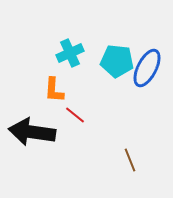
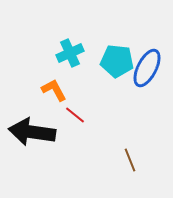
orange L-shape: rotated 148 degrees clockwise
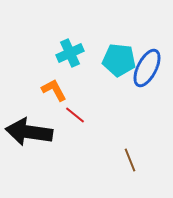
cyan pentagon: moved 2 px right, 1 px up
black arrow: moved 3 px left
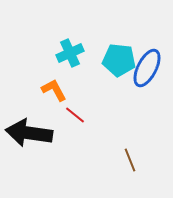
black arrow: moved 1 px down
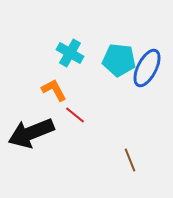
cyan cross: rotated 36 degrees counterclockwise
black arrow: moved 2 px right; rotated 30 degrees counterclockwise
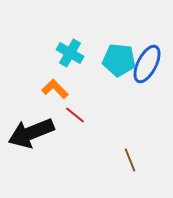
blue ellipse: moved 4 px up
orange L-shape: moved 1 px right, 1 px up; rotated 16 degrees counterclockwise
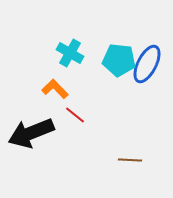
brown line: rotated 65 degrees counterclockwise
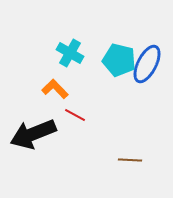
cyan pentagon: rotated 8 degrees clockwise
red line: rotated 10 degrees counterclockwise
black arrow: moved 2 px right, 1 px down
